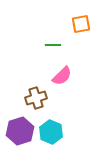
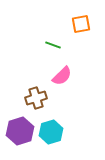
green line: rotated 21 degrees clockwise
cyan hexagon: rotated 20 degrees clockwise
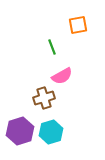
orange square: moved 3 px left, 1 px down
green line: moved 1 px left, 2 px down; rotated 49 degrees clockwise
pink semicircle: rotated 15 degrees clockwise
brown cross: moved 8 px right
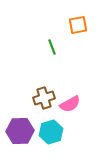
pink semicircle: moved 8 px right, 28 px down
purple hexagon: rotated 16 degrees clockwise
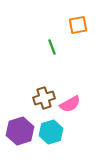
purple hexagon: rotated 16 degrees counterclockwise
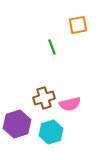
pink semicircle: rotated 15 degrees clockwise
purple hexagon: moved 3 px left, 7 px up
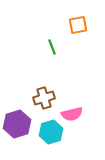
pink semicircle: moved 2 px right, 10 px down
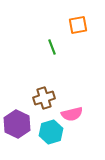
purple hexagon: rotated 16 degrees counterclockwise
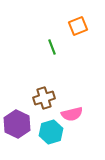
orange square: moved 1 px down; rotated 12 degrees counterclockwise
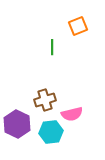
green line: rotated 21 degrees clockwise
brown cross: moved 1 px right, 2 px down
cyan hexagon: rotated 10 degrees clockwise
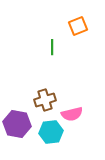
purple hexagon: rotated 16 degrees counterclockwise
